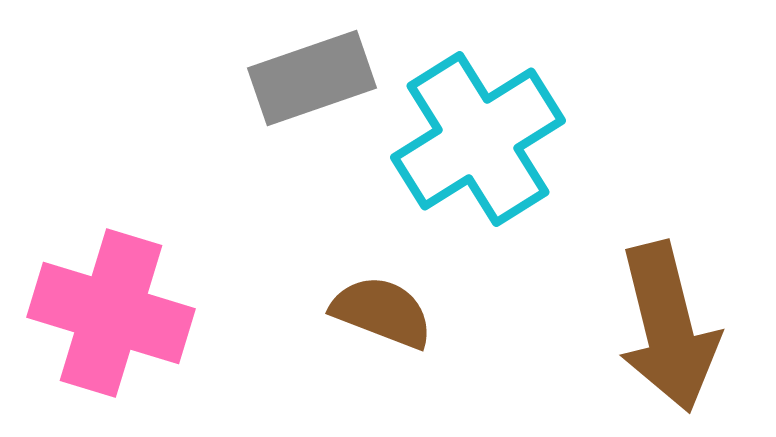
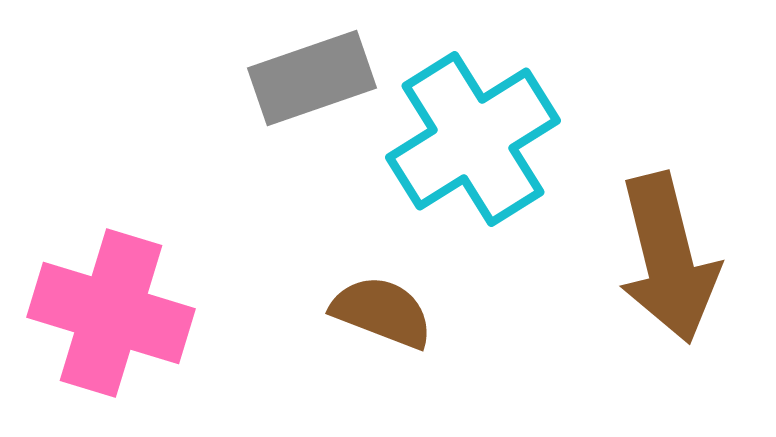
cyan cross: moved 5 px left
brown arrow: moved 69 px up
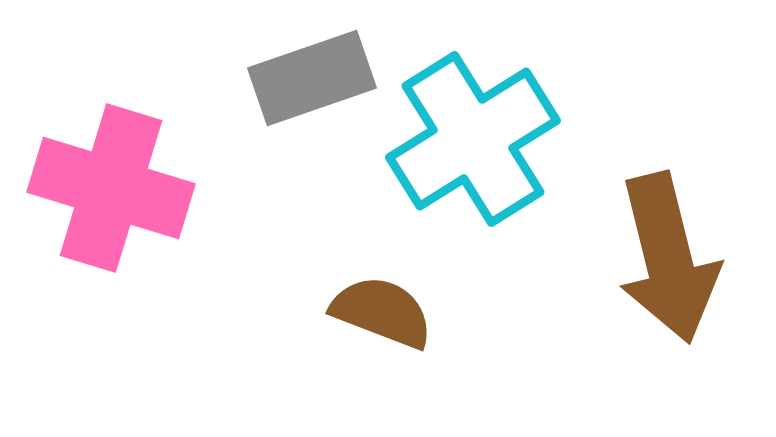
pink cross: moved 125 px up
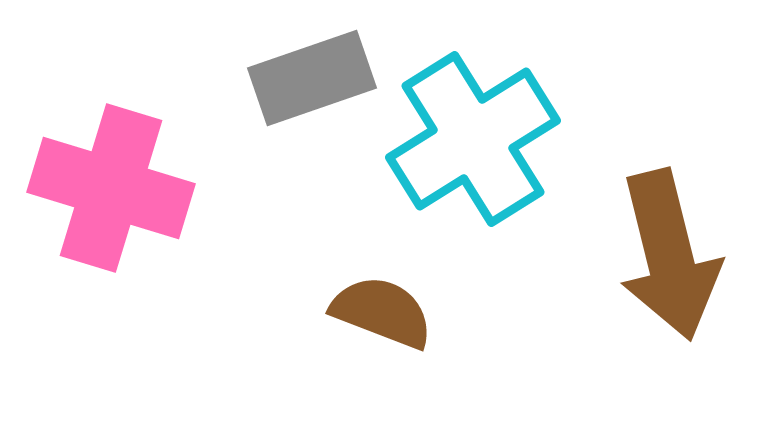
brown arrow: moved 1 px right, 3 px up
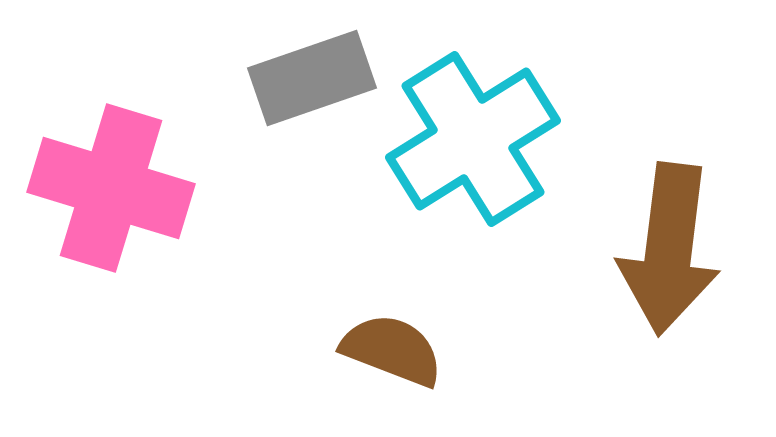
brown arrow: moved 6 px up; rotated 21 degrees clockwise
brown semicircle: moved 10 px right, 38 px down
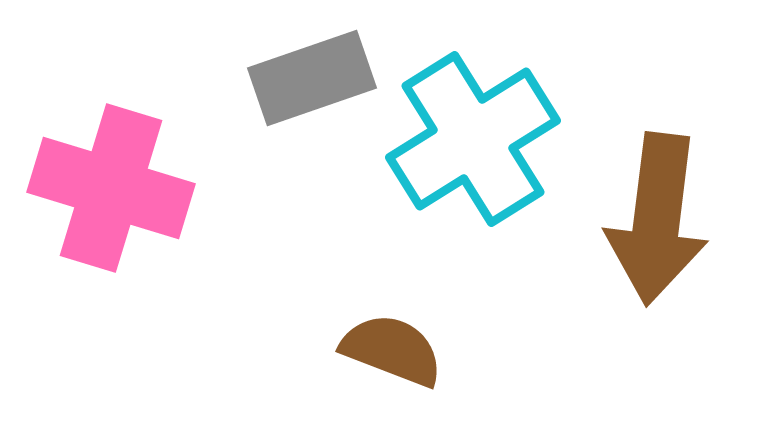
brown arrow: moved 12 px left, 30 px up
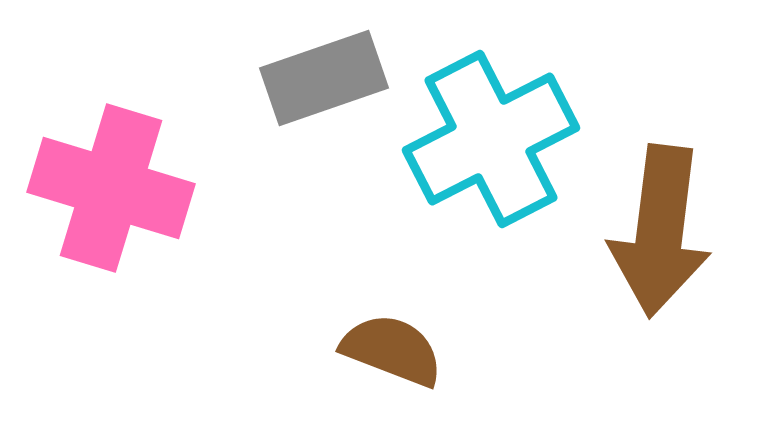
gray rectangle: moved 12 px right
cyan cross: moved 18 px right; rotated 5 degrees clockwise
brown arrow: moved 3 px right, 12 px down
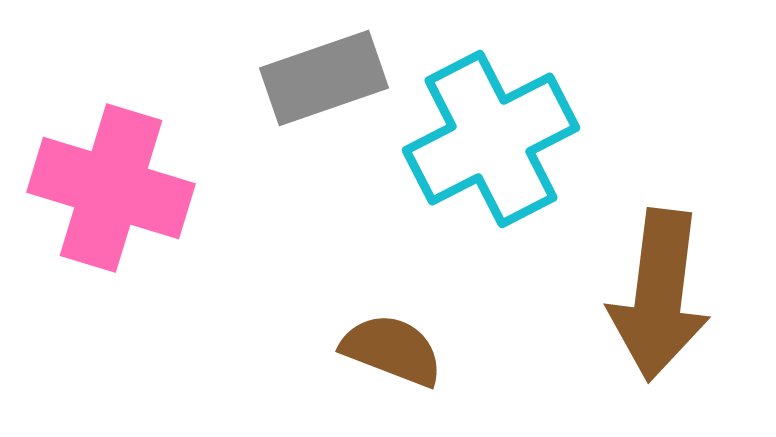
brown arrow: moved 1 px left, 64 px down
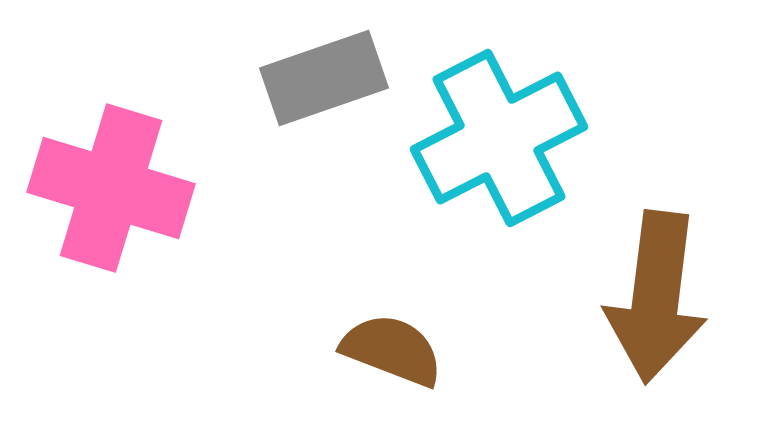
cyan cross: moved 8 px right, 1 px up
brown arrow: moved 3 px left, 2 px down
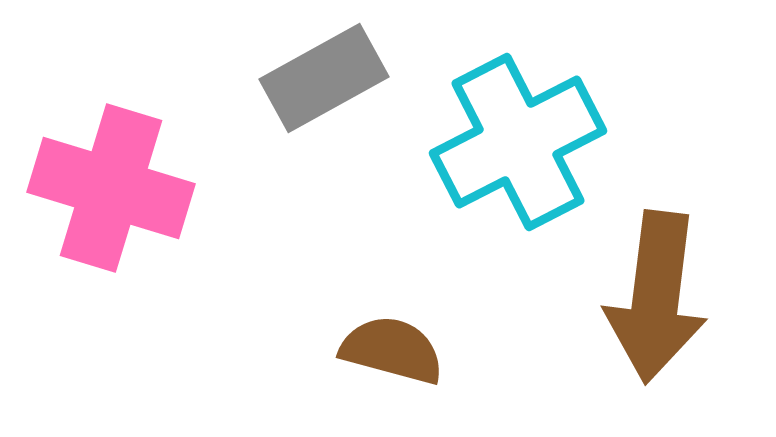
gray rectangle: rotated 10 degrees counterclockwise
cyan cross: moved 19 px right, 4 px down
brown semicircle: rotated 6 degrees counterclockwise
